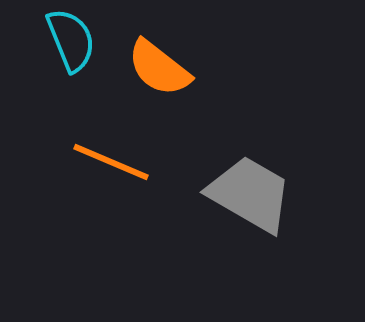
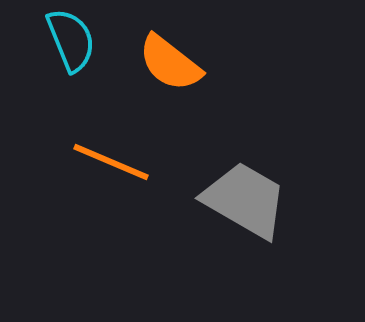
orange semicircle: moved 11 px right, 5 px up
gray trapezoid: moved 5 px left, 6 px down
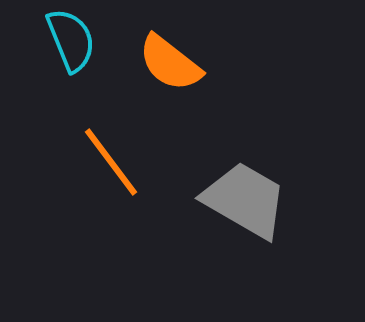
orange line: rotated 30 degrees clockwise
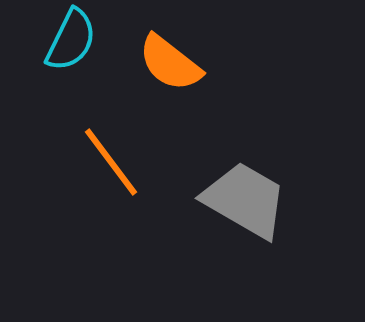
cyan semicircle: rotated 48 degrees clockwise
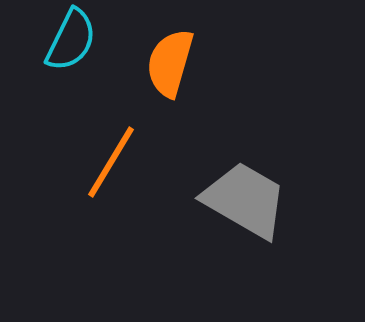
orange semicircle: rotated 68 degrees clockwise
orange line: rotated 68 degrees clockwise
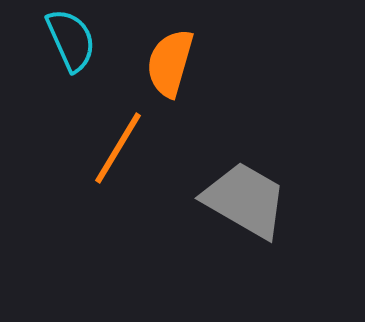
cyan semicircle: rotated 50 degrees counterclockwise
orange line: moved 7 px right, 14 px up
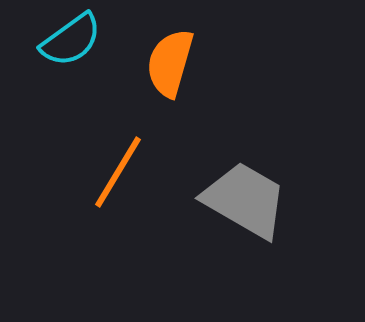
cyan semicircle: rotated 78 degrees clockwise
orange line: moved 24 px down
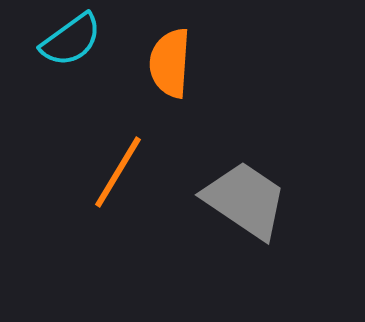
orange semicircle: rotated 12 degrees counterclockwise
gray trapezoid: rotated 4 degrees clockwise
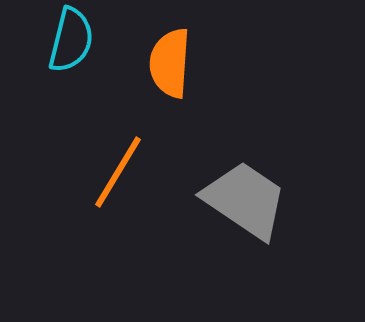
cyan semicircle: rotated 40 degrees counterclockwise
